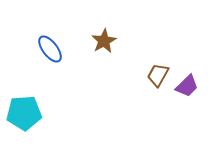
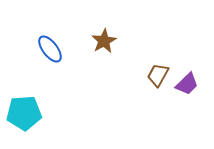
purple trapezoid: moved 2 px up
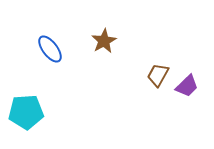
purple trapezoid: moved 2 px down
cyan pentagon: moved 2 px right, 1 px up
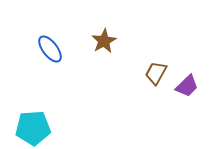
brown trapezoid: moved 2 px left, 2 px up
cyan pentagon: moved 7 px right, 16 px down
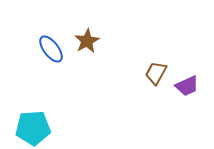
brown star: moved 17 px left
blue ellipse: moved 1 px right
purple trapezoid: rotated 20 degrees clockwise
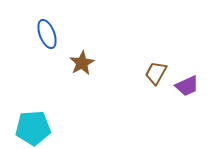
brown star: moved 5 px left, 22 px down
blue ellipse: moved 4 px left, 15 px up; rotated 16 degrees clockwise
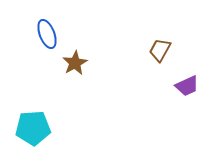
brown star: moved 7 px left
brown trapezoid: moved 4 px right, 23 px up
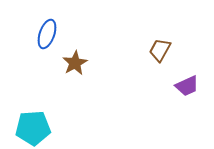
blue ellipse: rotated 40 degrees clockwise
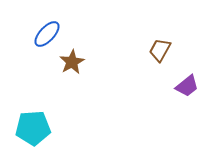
blue ellipse: rotated 24 degrees clockwise
brown star: moved 3 px left, 1 px up
purple trapezoid: rotated 15 degrees counterclockwise
